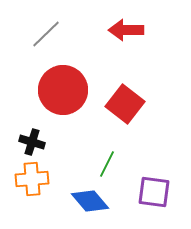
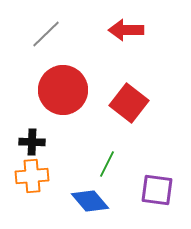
red square: moved 4 px right, 1 px up
black cross: rotated 15 degrees counterclockwise
orange cross: moved 3 px up
purple square: moved 3 px right, 2 px up
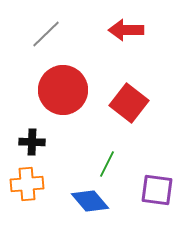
orange cross: moved 5 px left, 8 px down
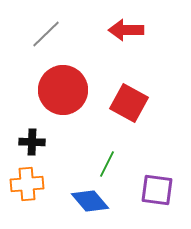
red square: rotated 9 degrees counterclockwise
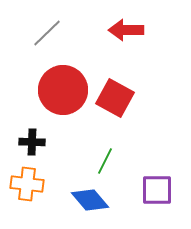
gray line: moved 1 px right, 1 px up
red square: moved 14 px left, 5 px up
green line: moved 2 px left, 3 px up
orange cross: rotated 12 degrees clockwise
purple square: rotated 8 degrees counterclockwise
blue diamond: moved 1 px up
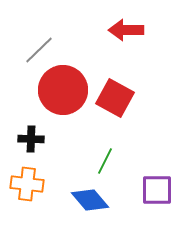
gray line: moved 8 px left, 17 px down
black cross: moved 1 px left, 3 px up
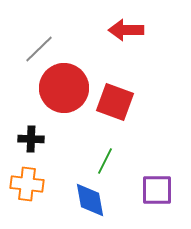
gray line: moved 1 px up
red circle: moved 1 px right, 2 px up
red square: moved 4 px down; rotated 9 degrees counterclockwise
blue diamond: rotated 30 degrees clockwise
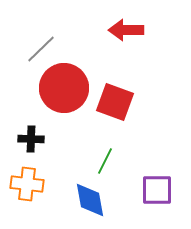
gray line: moved 2 px right
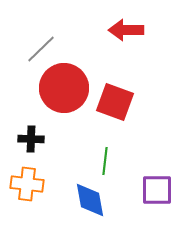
green line: rotated 20 degrees counterclockwise
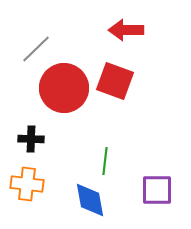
gray line: moved 5 px left
red square: moved 21 px up
